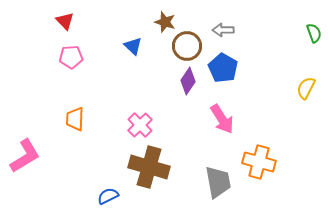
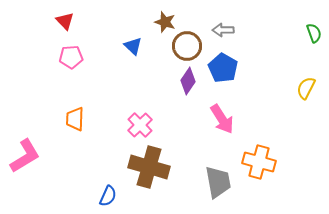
blue semicircle: rotated 140 degrees clockwise
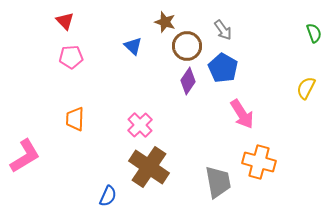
gray arrow: rotated 125 degrees counterclockwise
pink arrow: moved 20 px right, 5 px up
brown cross: rotated 18 degrees clockwise
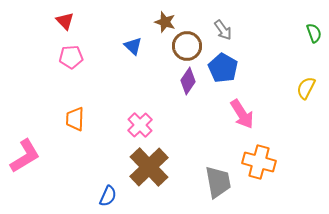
brown cross: rotated 12 degrees clockwise
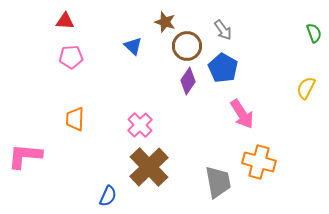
red triangle: rotated 42 degrees counterclockwise
pink L-shape: rotated 144 degrees counterclockwise
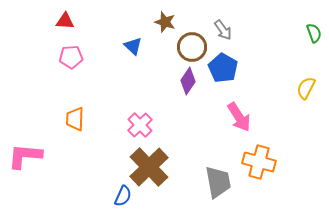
brown circle: moved 5 px right, 1 px down
pink arrow: moved 3 px left, 3 px down
blue semicircle: moved 15 px right
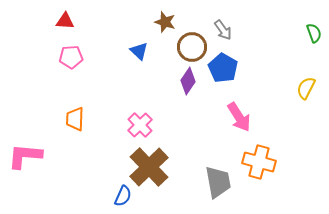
blue triangle: moved 6 px right, 5 px down
